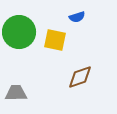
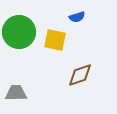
brown diamond: moved 2 px up
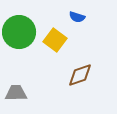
blue semicircle: rotated 35 degrees clockwise
yellow square: rotated 25 degrees clockwise
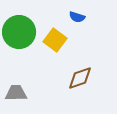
brown diamond: moved 3 px down
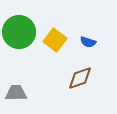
blue semicircle: moved 11 px right, 25 px down
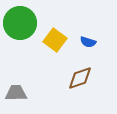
green circle: moved 1 px right, 9 px up
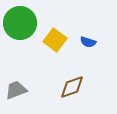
brown diamond: moved 8 px left, 9 px down
gray trapezoid: moved 3 px up; rotated 20 degrees counterclockwise
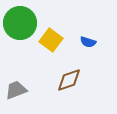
yellow square: moved 4 px left
brown diamond: moved 3 px left, 7 px up
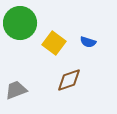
yellow square: moved 3 px right, 3 px down
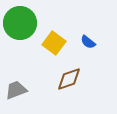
blue semicircle: rotated 21 degrees clockwise
brown diamond: moved 1 px up
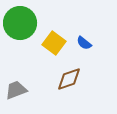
blue semicircle: moved 4 px left, 1 px down
